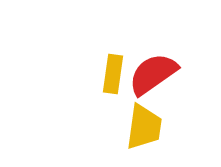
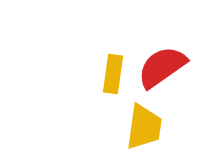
red semicircle: moved 9 px right, 7 px up
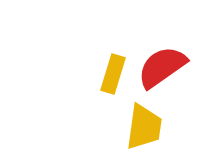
yellow rectangle: rotated 9 degrees clockwise
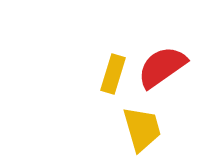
yellow trapezoid: moved 2 px left, 2 px down; rotated 24 degrees counterclockwise
